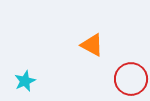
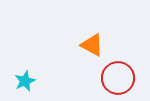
red circle: moved 13 px left, 1 px up
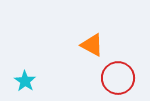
cyan star: rotated 15 degrees counterclockwise
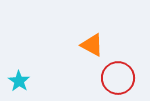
cyan star: moved 6 px left
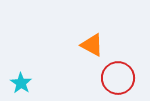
cyan star: moved 2 px right, 2 px down
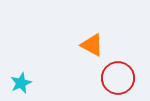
cyan star: rotated 15 degrees clockwise
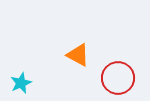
orange triangle: moved 14 px left, 10 px down
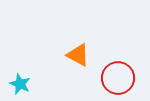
cyan star: moved 1 px left, 1 px down; rotated 25 degrees counterclockwise
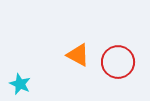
red circle: moved 16 px up
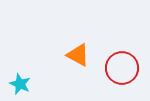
red circle: moved 4 px right, 6 px down
